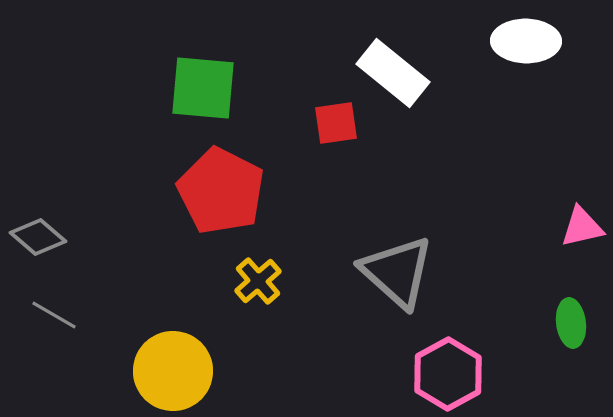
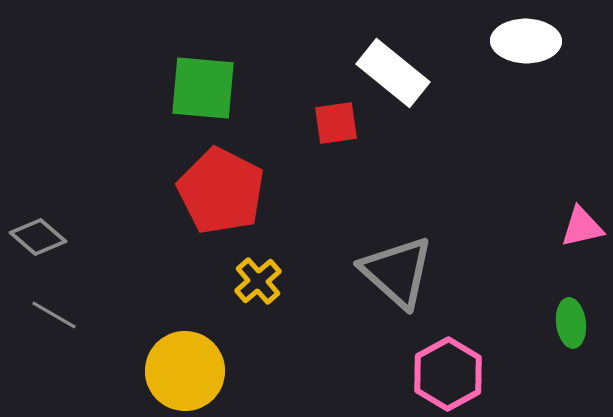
yellow circle: moved 12 px right
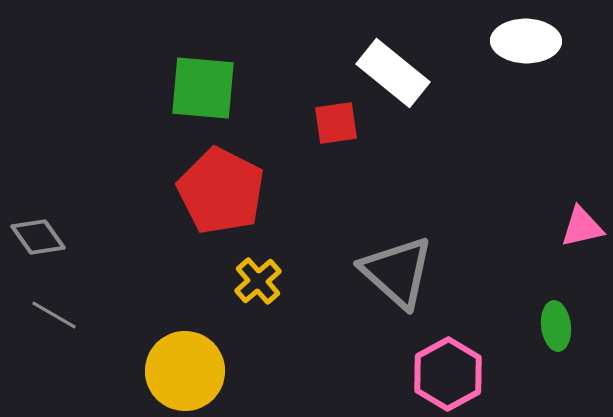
gray diamond: rotated 14 degrees clockwise
green ellipse: moved 15 px left, 3 px down
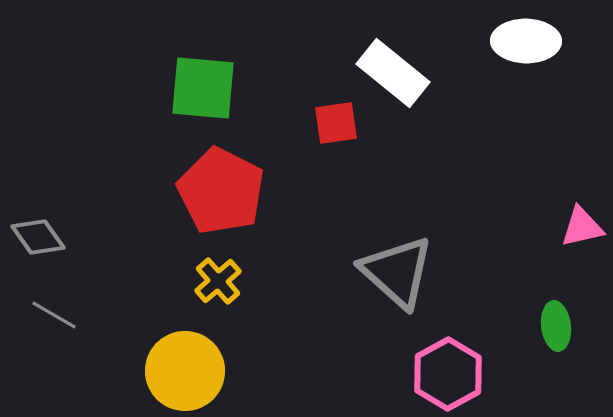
yellow cross: moved 40 px left
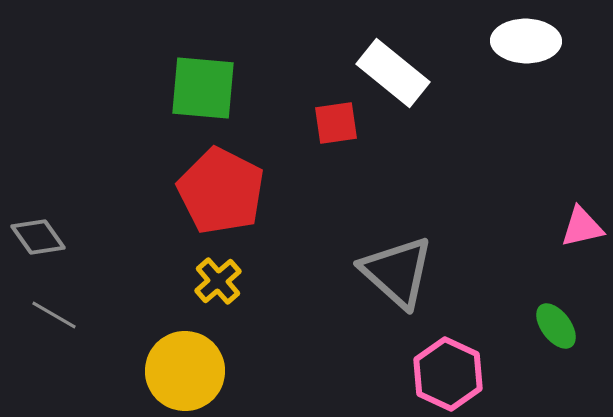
green ellipse: rotated 30 degrees counterclockwise
pink hexagon: rotated 6 degrees counterclockwise
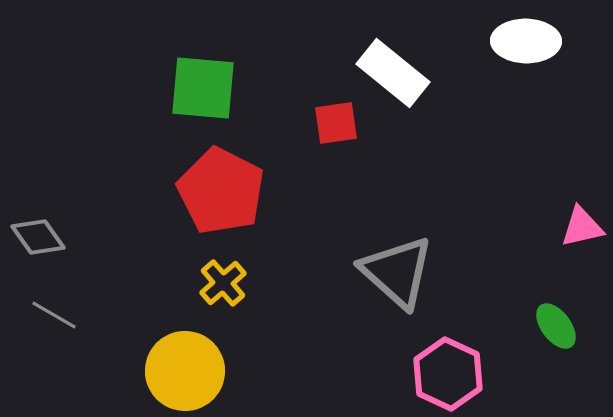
yellow cross: moved 5 px right, 2 px down
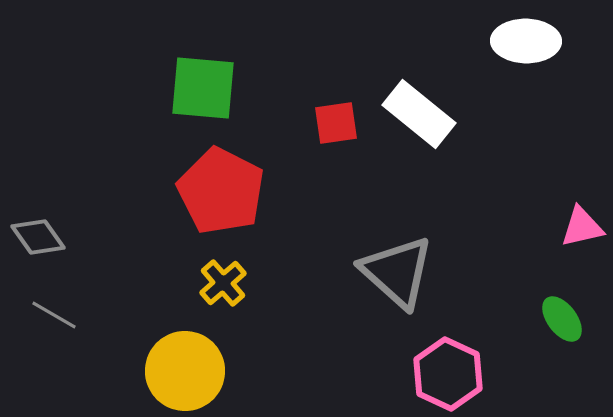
white rectangle: moved 26 px right, 41 px down
green ellipse: moved 6 px right, 7 px up
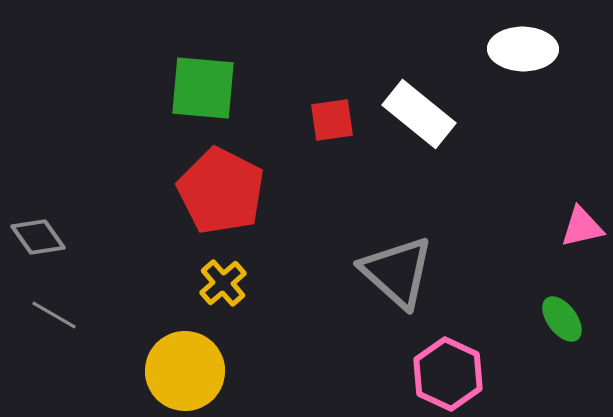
white ellipse: moved 3 px left, 8 px down
red square: moved 4 px left, 3 px up
